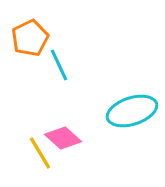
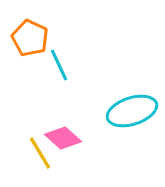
orange pentagon: rotated 21 degrees counterclockwise
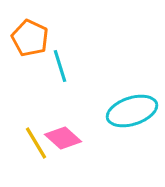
cyan line: moved 1 px right, 1 px down; rotated 8 degrees clockwise
yellow line: moved 4 px left, 10 px up
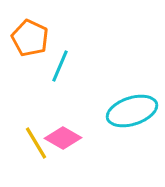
cyan line: rotated 40 degrees clockwise
pink diamond: rotated 12 degrees counterclockwise
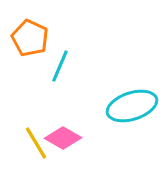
cyan ellipse: moved 5 px up
